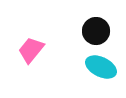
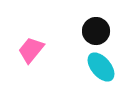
cyan ellipse: rotated 24 degrees clockwise
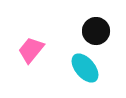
cyan ellipse: moved 16 px left, 1 px down
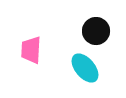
pink trapezoid: rotated 36 degrees counterclockwise
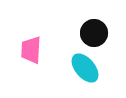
black circle: moved 2 px left, 2 px down
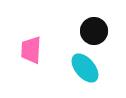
black circle: moved 2 px up
